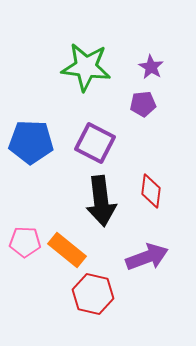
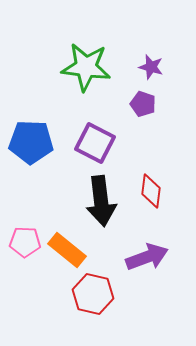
purple star: rotated 15 degrees counterclockwise
purple pentagon: rotated 25 degrees clockwise
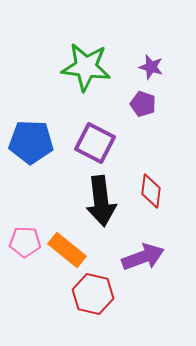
purple arrow: moved 4 px left
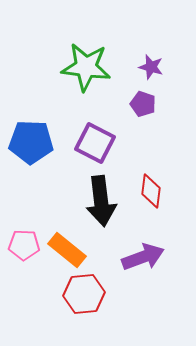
pink pentagon: moved 1 px left, 3 px down
red hexagon: moved 9 px left; rotated 18 degrees counterclockwise
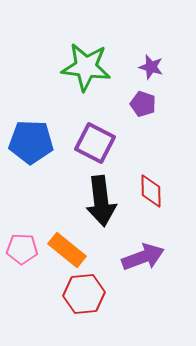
red diamond: rotated 8 degrees counterclockwise
pink pentagon: moved 2 px left, 4 px down
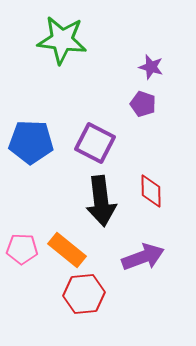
green star: moved 24 px left, 27 px up
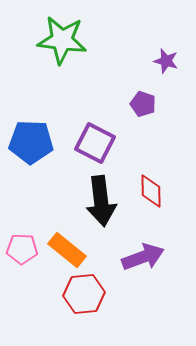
purple star: moved 15 px right, 6 px up
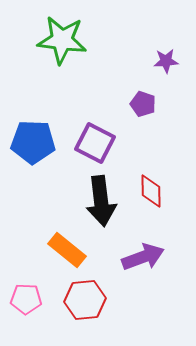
purple star: rotated 20 degrees counterclockwise
blue pentagon: moved 2 px right
pink pentagon: moved 4 px right, 50 px down
red hexagon: moved 1 px right, 6 px down
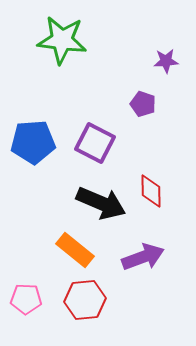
blue pentagon: rotated 6 degrees counterclockwise
black arrow: moved 2 px down; rotated 60 degrees counterclockwise
orange rectangle: moved 8 px right
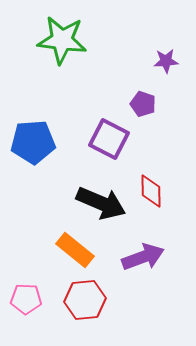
purple square: moved 14 px right, 4 px up
